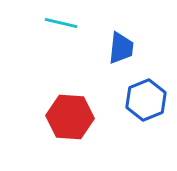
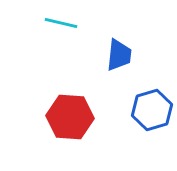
blue trapezoid: moved 2 px left, 7 px down
blue hexagon: moved 6 px right, 10 px down; rotated 6 degrees clockwise
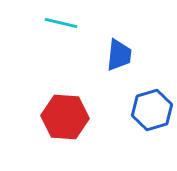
red hexagon: moved 5 px left
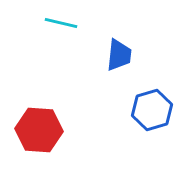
red hexagon: moved 26 px left, 13 px down
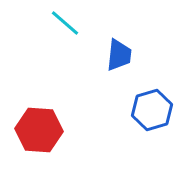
cyan line: moved 4 px right; rotated 28 degrees clockwise
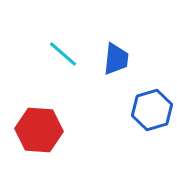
cyan line: moved 2 px left, 31 px down
blue trapezoid: moved 3 px left, 4 px down
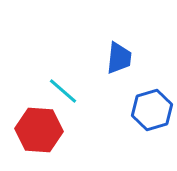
cyan line: moved 37 px down
blue trapezoid: moved 3 px right, 1 px up
